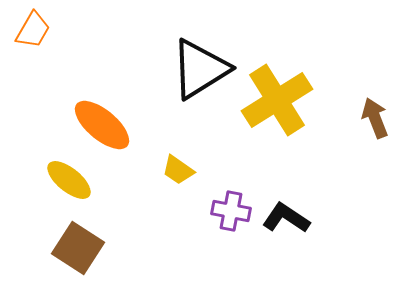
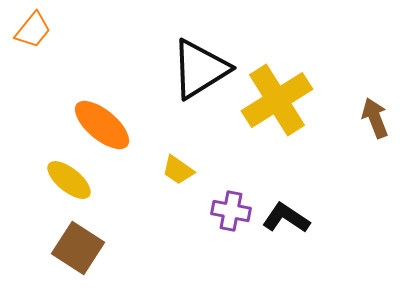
orange trapezoid: rotated 9 degrees clockwise
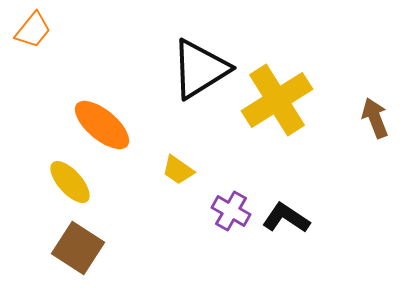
yellow ellipse: moved 1 px right, 2 px down; rotated 9 degrees clockwise
purple cross: rotated 18 degrees clockwise
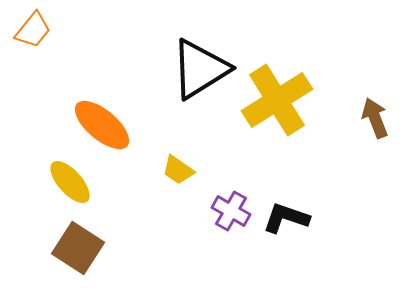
black L-shape: rotated 15 degrees counterclockwise
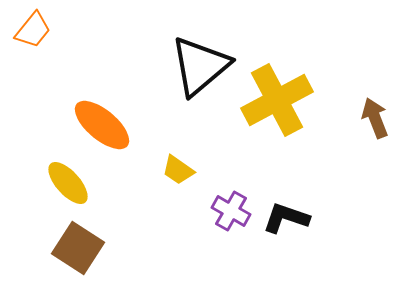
black triangle: moved 3 px up; rotated 8 degrees counterclockwise
yellow cross: rotated 4 degrees clockwise
yellow ellipse: moved 2 px left, 1 px down
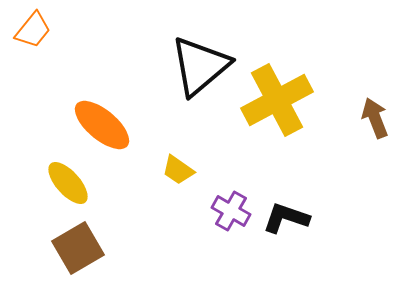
brown square: rotated 27 degrees clockwise
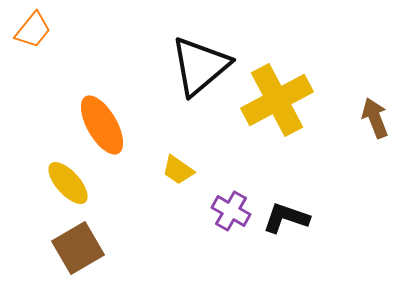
orange ellipse: rotated 20 degrees clockwise
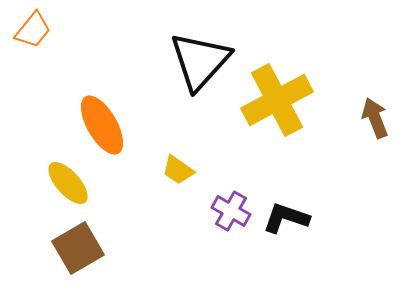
black triangle: moved 5 px up; rotated 8 degrees counterclockwise
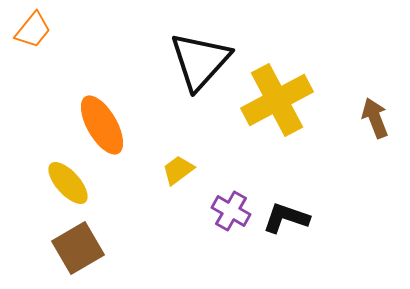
yellow trapezoid: rotated 108 degrees clockwise
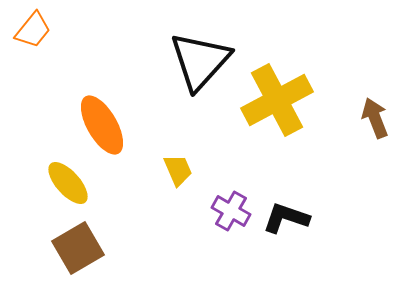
yellow trapezoid: rotated 104 degrees clockwise
